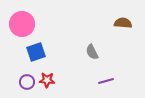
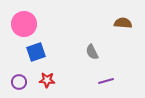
pink circle: moved 2 px right
purple circle: moved 8 px left
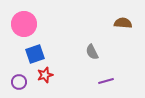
blue square: moved 1 px left, 2 px down
red star: moved 2 px left, 5 px up; rotated 21 degrees counterclockwise
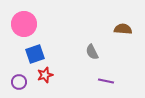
brown semicircle: moved 6 px down
purple line: rotated 28 degrees clockwise
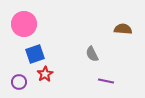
gray semicircle: moved 2 px down
red star: moved 1 px up; rotated 14 degrees counterclockwise
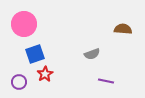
gray semicircle: rotated 84 degrees counterclockwise
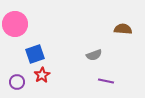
pink circle: moved 9 px left
gray semicircle: moved 2 px right, 1 px down
red star: moved 3 px left, 1 px down
purple circle: moved 2 px left
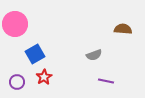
blue square: rotated 12 degrees counterclockwise
red star: moved 2 px right, 2 px down
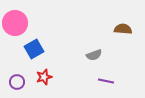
pink circle: moved 1 px up
blue square: moved 1 px left, 5 px up
red star: rotated 14 degrees clockwise
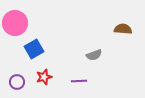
purple line: moved 27 px left; rotated 14 degrees counterclockwise
